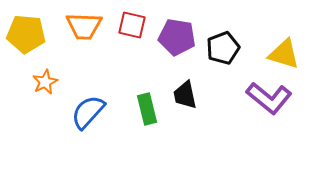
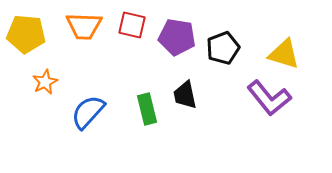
purple L-shape: rotated 12 degrees clockwise
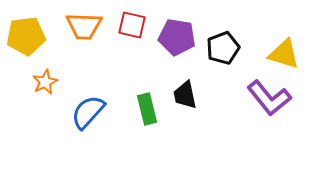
yellow pentagon: moved 2 px down; rotated 12 degrees counterclockwise
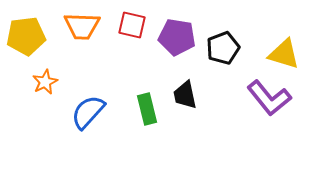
orange trapezoid: moved 2 px left
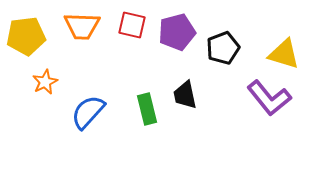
purple pentagon: moved 5 px up; rotated 24 degrees counterclockwise
